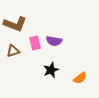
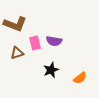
brown triangle: moved 4 px right, 2 px down
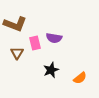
purple semicircle: moved 3 px up
brown triangle: rotated 40 degrees counterclockwise
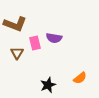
black star: moved 3 px left, 15 px down
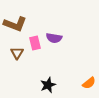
orange semicircle: moved 9 px right, 5 px down
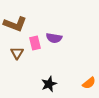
black star: moved 1 px right, 1 px up
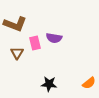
black star: rotated 28 degrees clockwise
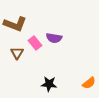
pink rectangle: rotated 24 degrees counterclockwise
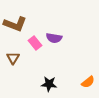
brown triangle: moved 4 px left, 5 px down
orange semicircle: moved 1 px left, 1 px up
